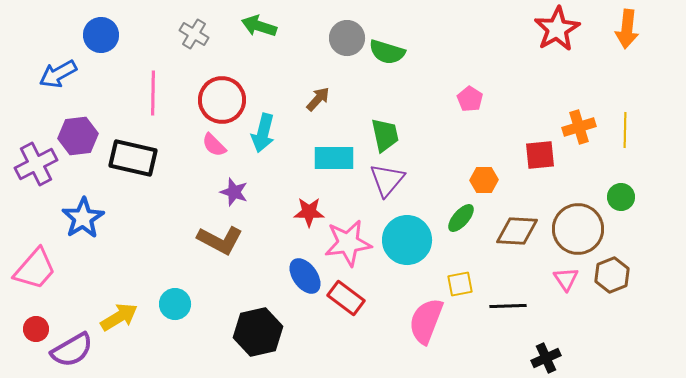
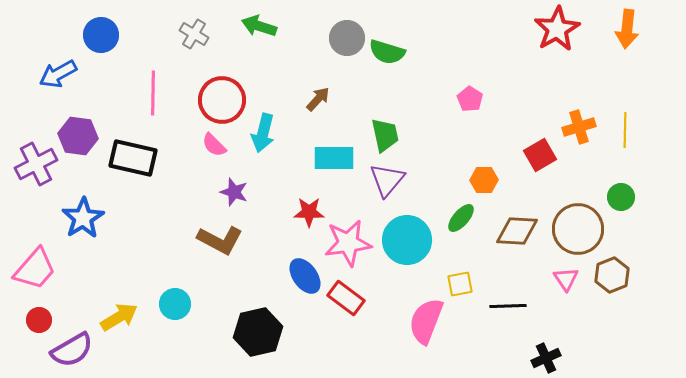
purple hexagon at (78, 136): rotated 15 degrees clockwise
red square at (540, 155): rotated 24 degrees counterclockwise
red circle at (36, 329): moved 3 px right, 9 px up
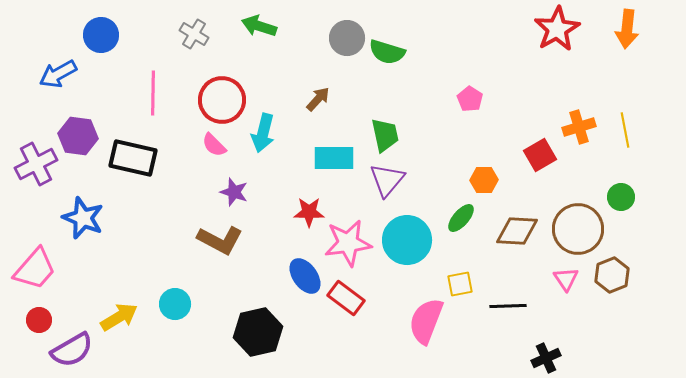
yellow line at (625, 130): rotated 12 degrees counterclockwise
blue star at (83, 218): rotated 18 degrees counterclockwise
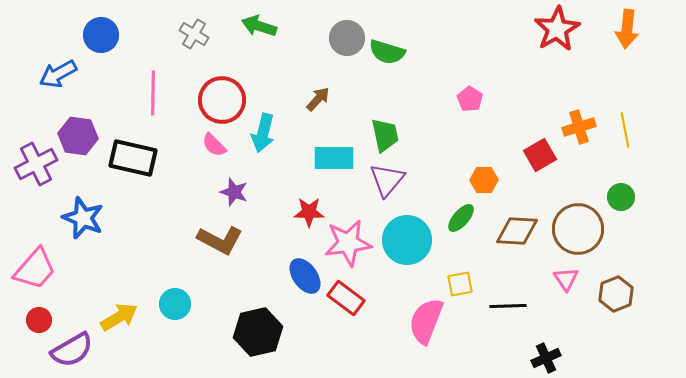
brown hexagon at (612, 275): moved 4 px right, 19 px down
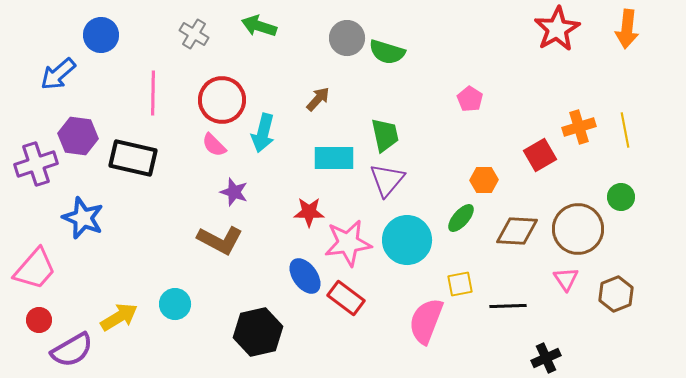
blue arrow at (58, 74): rotated 12 degrees counterclockwise
purple cross at (36, 164): rotated 9 degrees clockwise
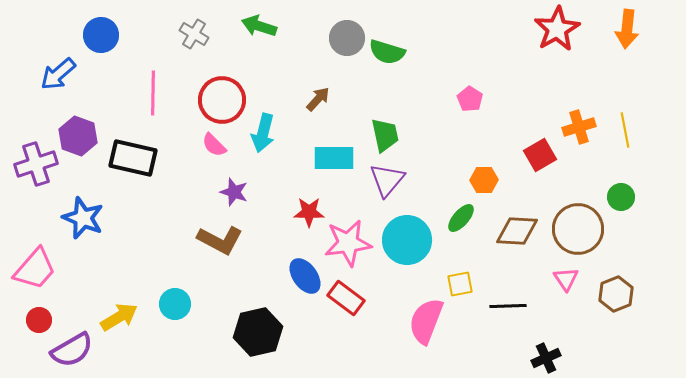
purple hexagon at (78, 136): rotated 12 degrees clockwise
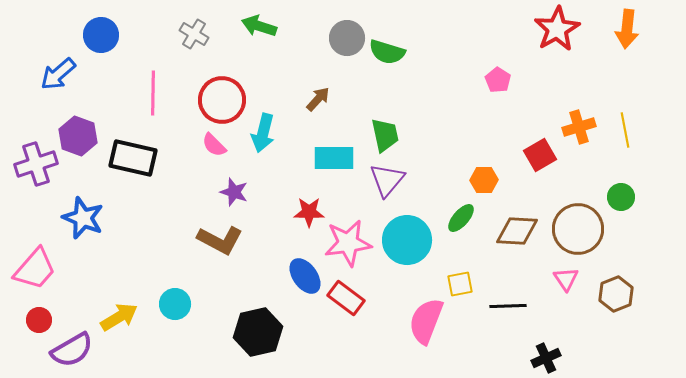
pink pentagon at (470, 99): moved 28 px right, 19 px up
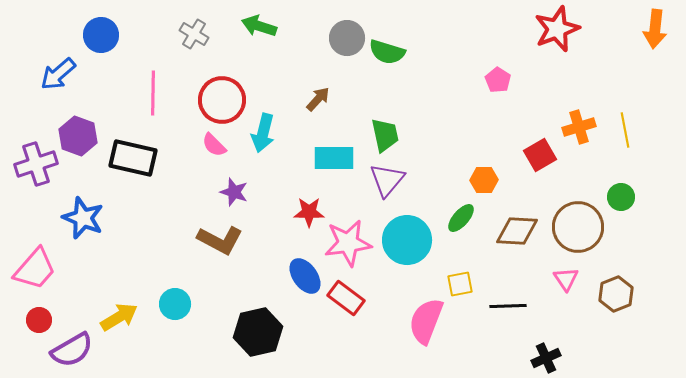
red star at (557, 29): rotated 9 degrees clockwise
orange arrow at (627, 29): moved 28 px right
brown circle at (578, 229): moved 2 px up
